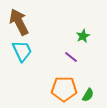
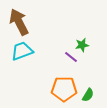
green star: moved 1 px left, 9 px down; rotated 16 degrees clockwise
cyan trapezoid: rotated 85 degrees counterclockwise
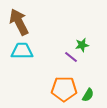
cyan trapezoid: rotated 20 degrees clockwise
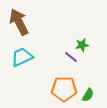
cyan trapezoid: moved 6 px down; rotated 25 degrees counterclockwise
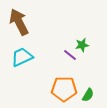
purple line: moved 1 px left, 2 px up
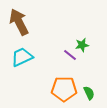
green semicircle: moved 1 px right, 2 px up; rotated 56 degrees counterclockwise
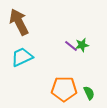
purple line: moved 1 px right, 9 px up
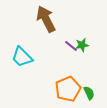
brown arrow: moved 27 px right, 3 px up
cyan trapezoid: rotated 110 degrees counterclockwise
orange pentagon: moved 4 px right; rotated 25 degrees counterclockwise
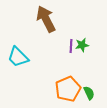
purple line: rotated 56 degrees clockwise
cyan trapezoid: moved 4 px left
